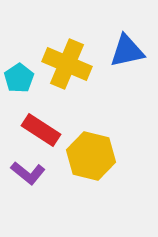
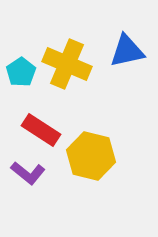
cyan pentagon: moved 2 px right, 6 px up
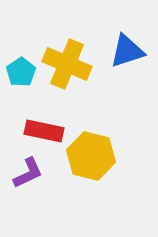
blue triangle: rotated 6 degrees counterclockwise
red rectangle: moved 3 px right, 1 px down; rotated 21 degrees counterclockwise
purple L-shape: rotated 64 degrees counterclockwise
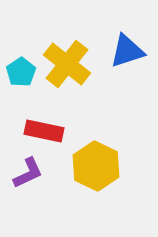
yellow cross: rotated 15 degrees clockwise
yellow hexagon: moved 5 px right, 10 px down; rotated 12 degrees clockwise
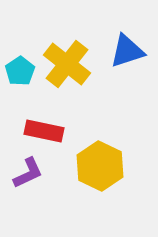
cyan pentagon: moved 1 px left, 1 px up
yellow hexagon: moved 4 px right
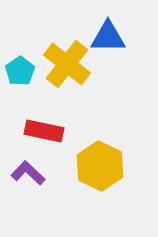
blue triangle: moved 19 px left, 14 px up; rotated 18 degrees clockwise
purple L-shape: rotated 112 degrees counterclockwise
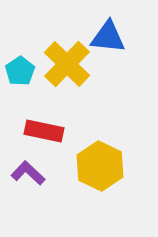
blue triangle: rotated 6 degrees clockwise
yellow cross: rotated 6 degrees clockwise
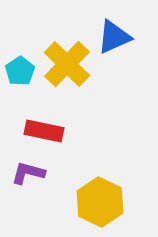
blue triangle: moved 6 px right; rotated 30 degrees counterclockwise
yellow hexagon: moved 36 px down
purple L-shape: rotated 28 degrees counterclockwise
